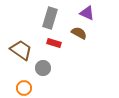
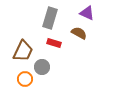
brown trapezoid: moved 2 px right, 1 px down; rotated 80 degrees clockwise
gray circle: moved 1 px left, 1 px up
orange circle: moved 1 px right, 9 px up
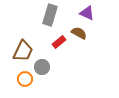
gray rectangle: moved 3 px up
red rectangle: moved 5 px right, 1 px up; rotated 56 degrees counterclockwise
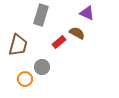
gray rectangle: moved 9 px left
brown semicircle: moved 2 px left
brown trapezoid: moved 5 px left, 6 px up; rotated 10 degrees counterclockwise
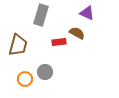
red rectangle: rotated 32 degrees clockwise
gray circle: moved 3 px right, 5 px down
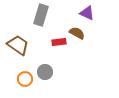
brown trapezoid: rotated 70 degrees counterclockwise
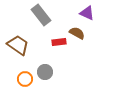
gray rectangle: rotated 55 degrees counterclockwise
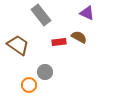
brown semicircle: moved 2 px right, 4 px down
orange circle: moved 4 px right, 6 px down
